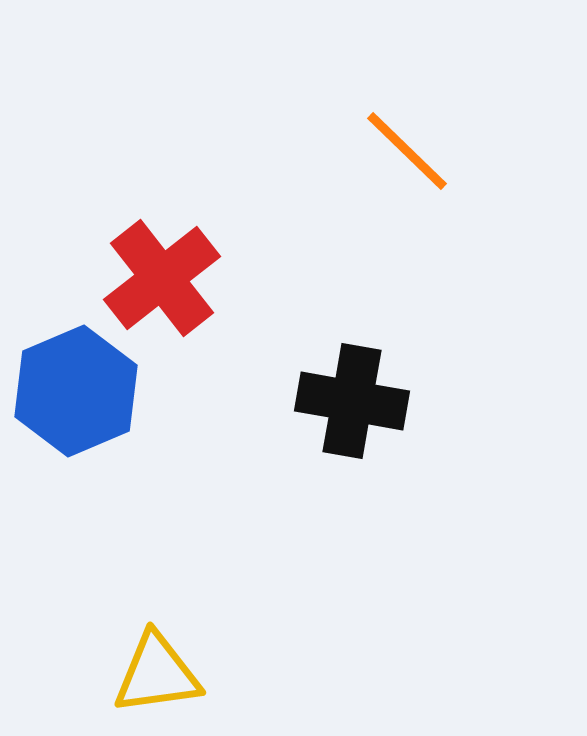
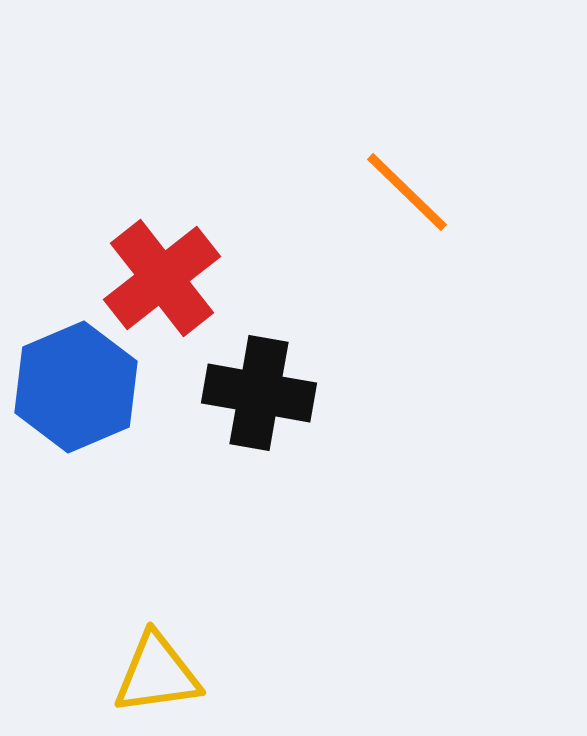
orange line: moved 41 px down
blue hexagon: moved 4 px up
black cross: moved 93 px left, 8 px up
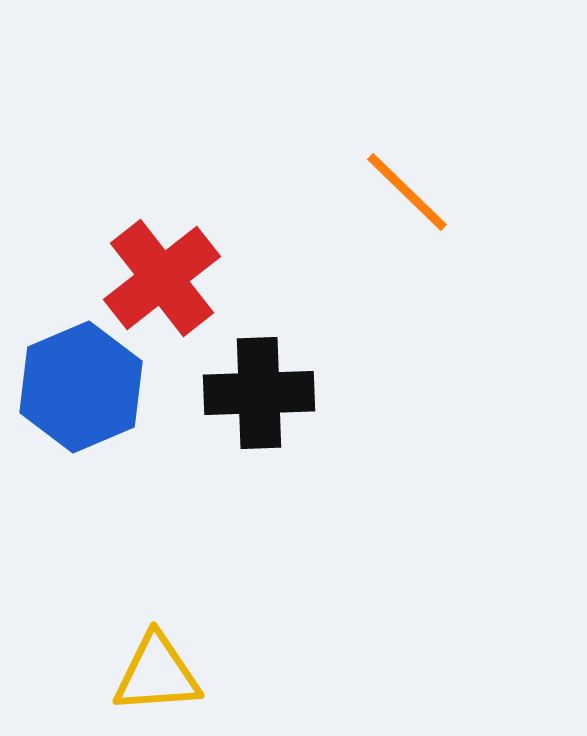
blue hexagon: moved 5 px right
black cross: rotated 12 degrees counterclockwise
yellow triangle: rotated 4 degrees clockwise
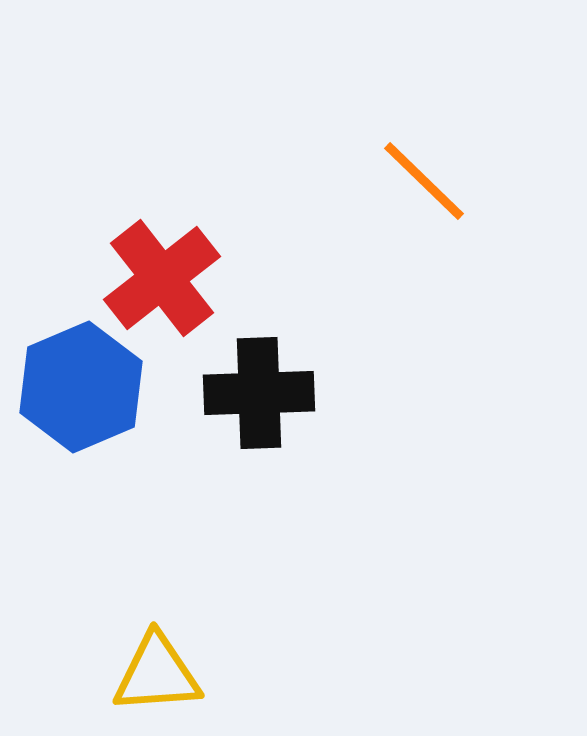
orange line: moved 17 px right, 11 px up
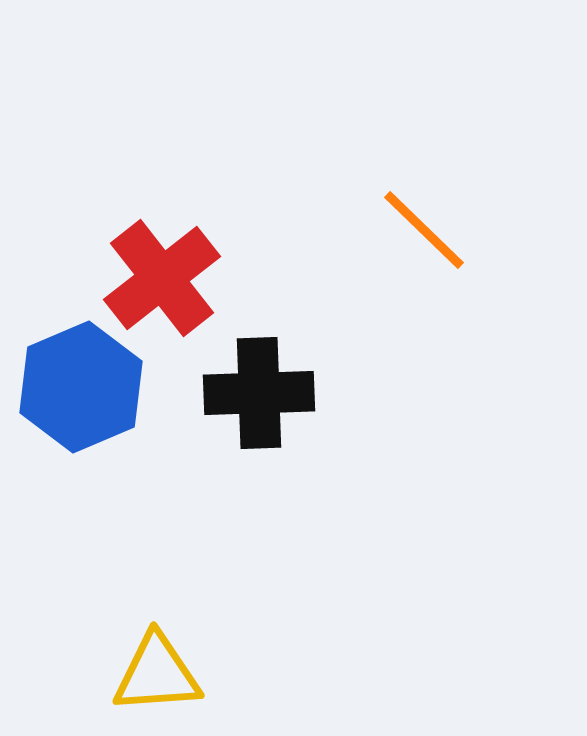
orange line: moved 49 px down
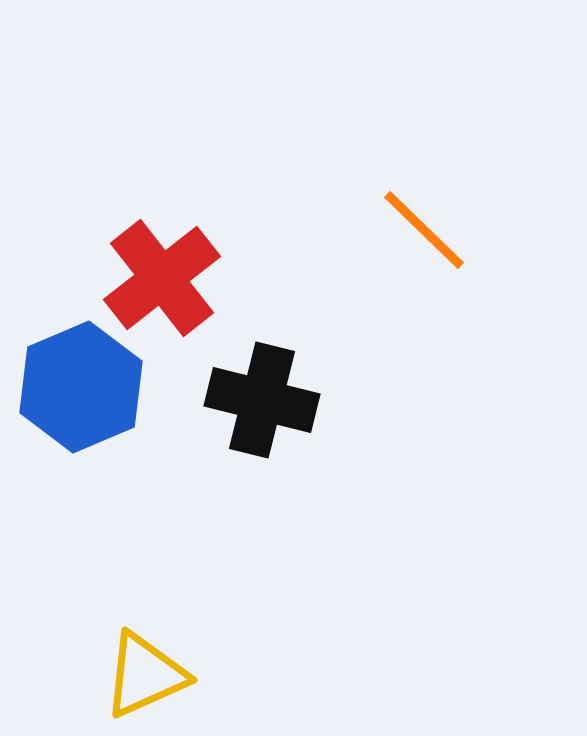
black cross: moved 3 px right, 7 px down; rotated 16 degrees clockwise
yellow triangle: moved 12 px left, 1 px down; rotated 20 degrees counterclockwise
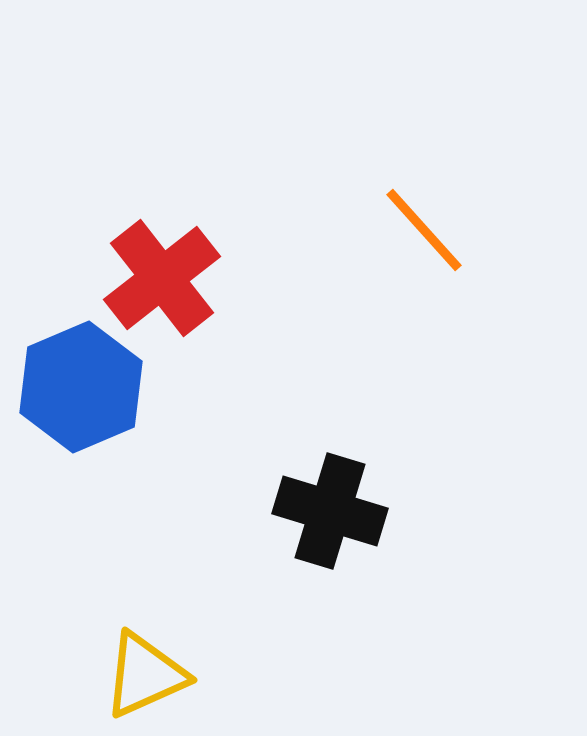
orange line: rotated 4 degrees clockwise
black cross: moved 68 px right, 111 px down; rotated 3 degrees clockwise
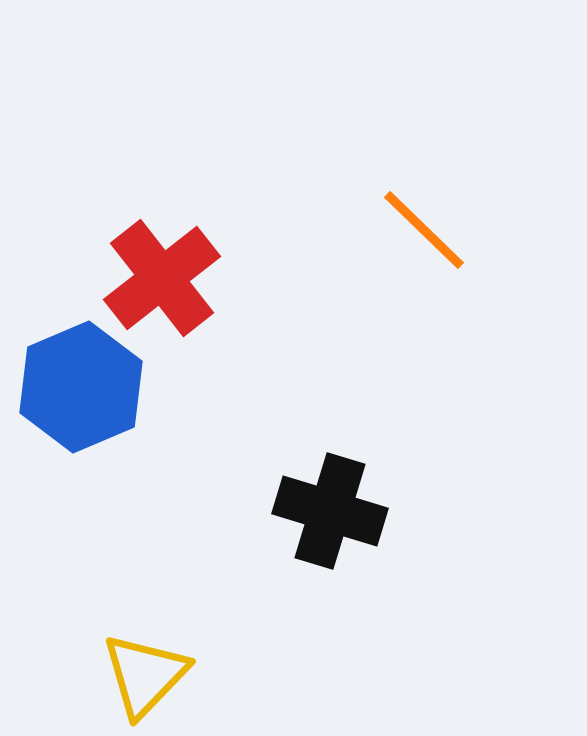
orange line: rotated 4 degrees counterclockwise
yellow triangle: rotated 22 degrees counterclockwise
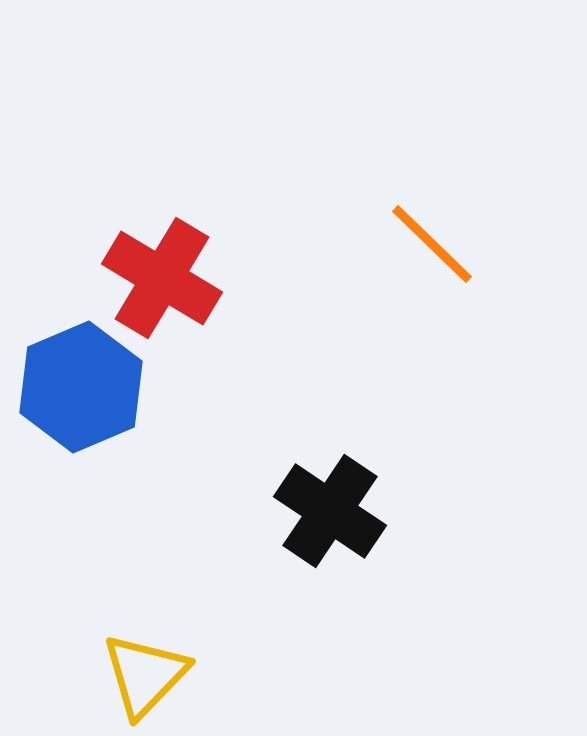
orange line: moved 8 px right, 14 px down
red cross: rotated 21 degrees counterclockwise
black cross: rotated 17 degrees clockwise
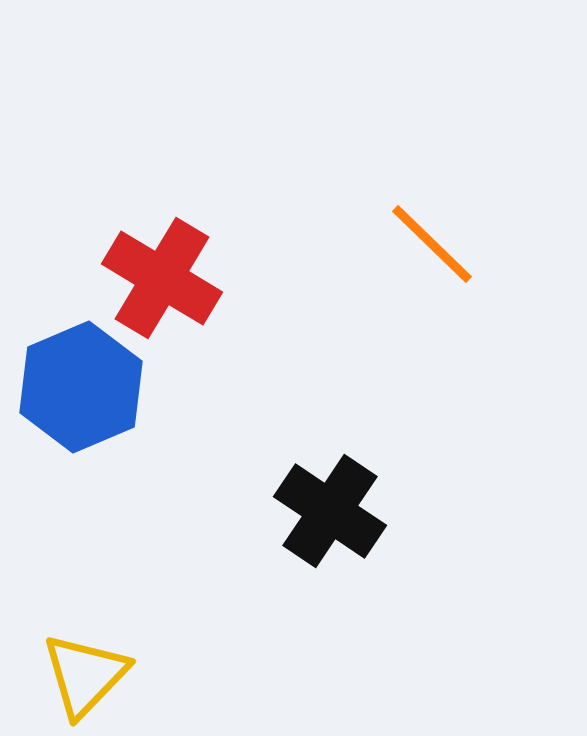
yellow triangle: moved 60 px left
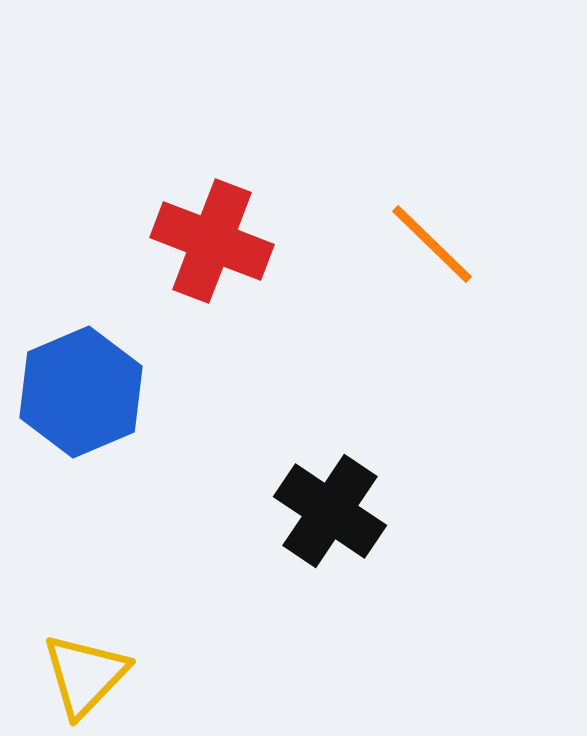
red cross: moved 50 px right, 37 px up; rotated 10 degrees counterclockwise
blue hexagon: moved 5 px down
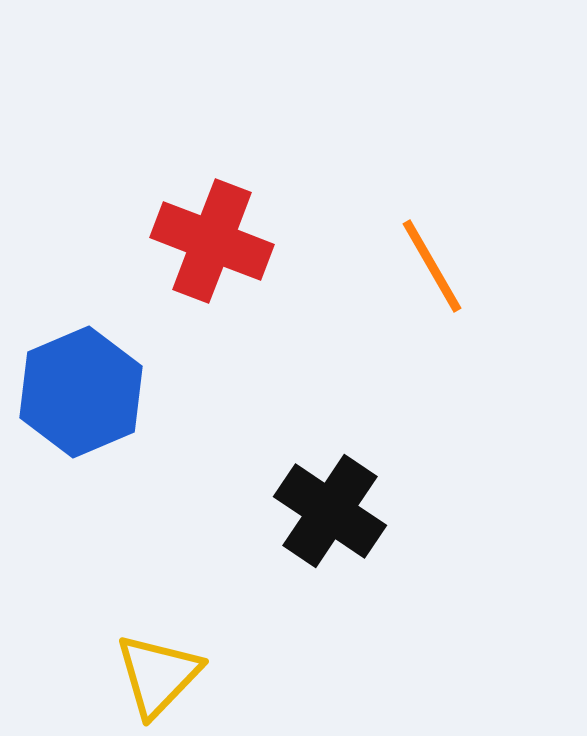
orange line: moved 22 px down; rotated 16 degrees clockwise
yellow triangle: moved 73 px right
